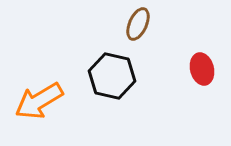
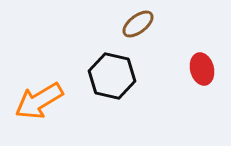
brown ellipse: rotated 28 degrees clockwise
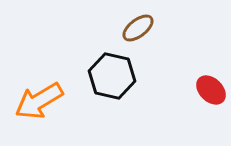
brown ellipse: moved 4 px down
red ellipse: moved 9 px right, 21 px down; rotated 32 degrees counterclockwise
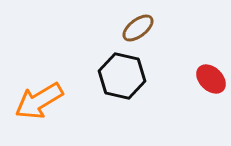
black hexagon: moved 10 px right
red ellipse: moved 11 px up
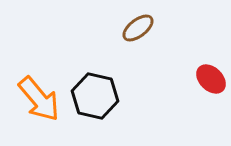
black hexagon: moved 27 px left, 20 px down
orange arrow: moved 2 px up; rotated 99 degrees counterclockwise
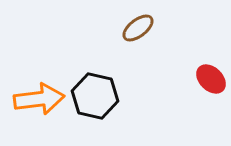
orange arrow: rotated 57 degrees counterclockwise
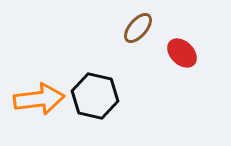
brown ellipse: rotated 12 degrees counterclockwise
red ellipse: moved 29 px left, 26 px up
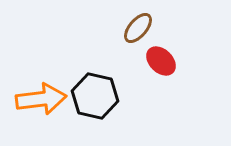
red ellipse: moved 21 px left, 8 px down
orange arrow: moved 2 px right
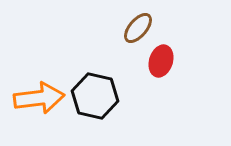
red ellipse: rotated 64 degrees clockwise
orange arrow: moved 2 px left, 1 px up
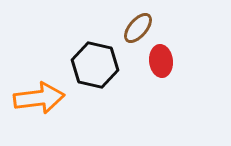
red ellipse: rotated 24 degrees counterclockwise
black hexagon: moved 31 px up
